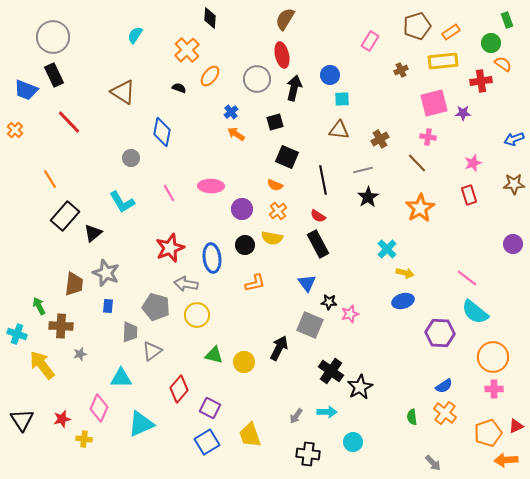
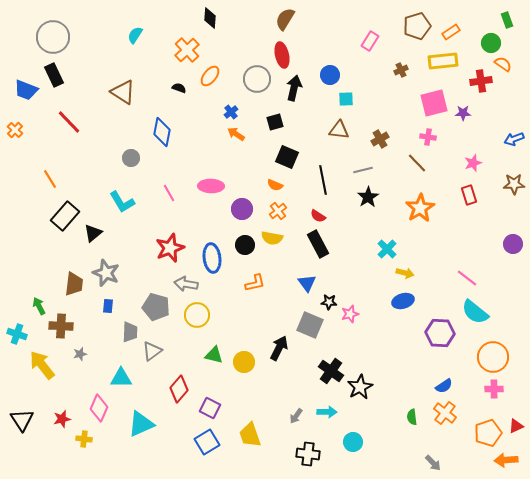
cyan square at (342, 99): moved 4 px right
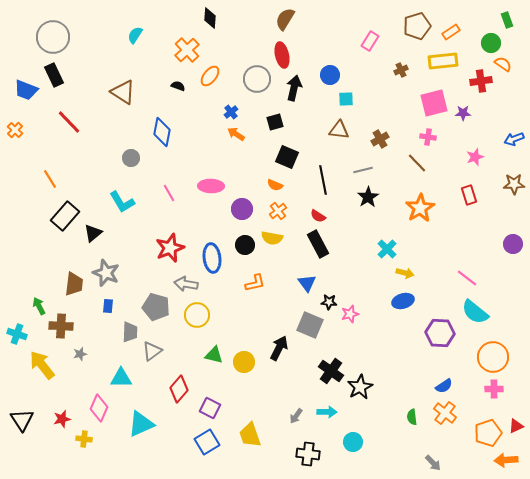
black semicircle at (179, 88): moved 1 px left, 2 px up
pink star at (473, 163): moved 2 px right, 6 px up
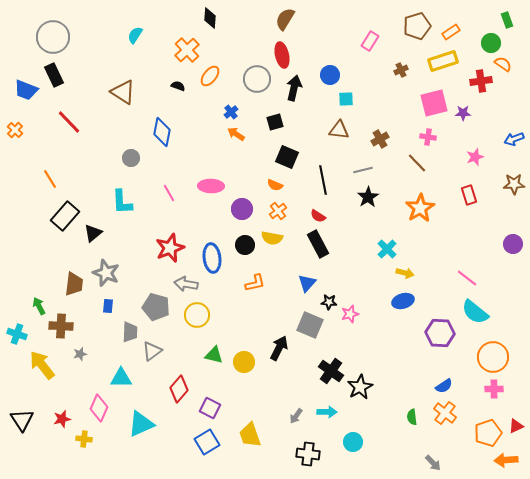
yellow rectangle at (443, 61): rotated 12 degrees counterclockwise
cyan L-shape at (122, 202): rotated 28 degrees clockwise
blue triangle at (307, 283): rotated 18 degrees clockwise
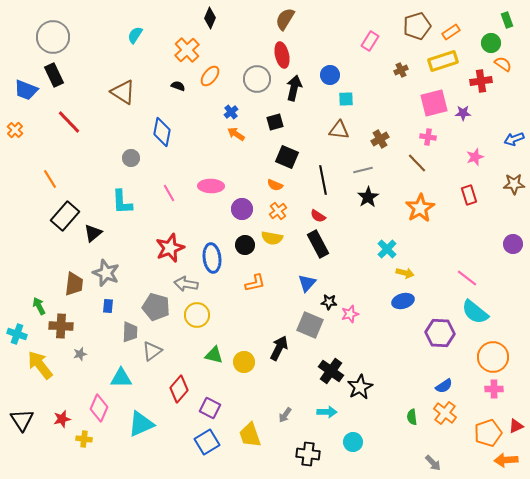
black diamond at (210, 18): rotated 20 degrees clockwise
yellow arrow at (42, 365): moved 2 px left
gray arrow at (296, 416): moved 11 px left, 1 px up
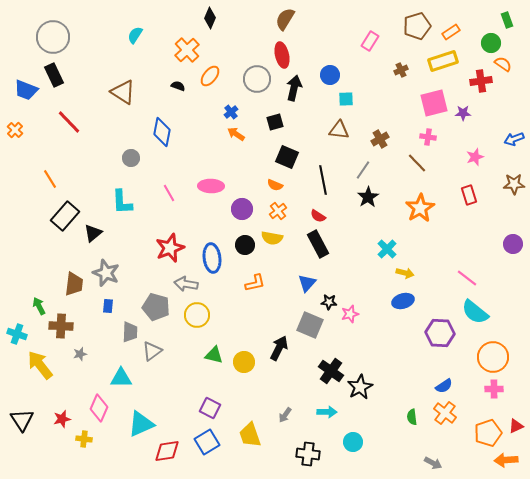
gray line at (363, 170): rotated 42 degrees counterclockwise
red diamond at (179, 389): moved 12 px left, 62 px down; rotated 40 degrees clockwise
gray arrow at (433, 463): rotated 18 degrees counterclockwise
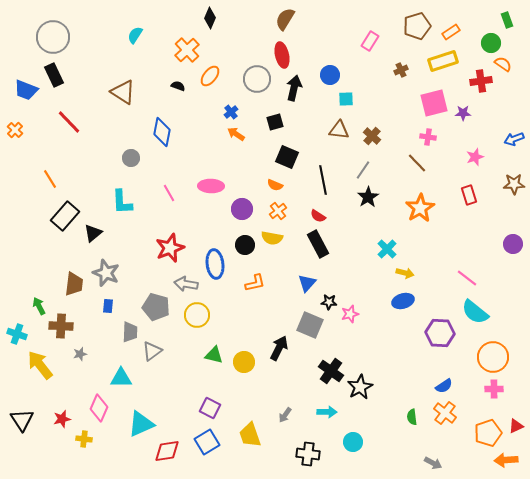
brown cross at (380, 139): moved 8 px left, 3 px up; rotated 18 degrees counterclockwise
blue ellipse at (212, 258): moved 3 px right, 6 px down
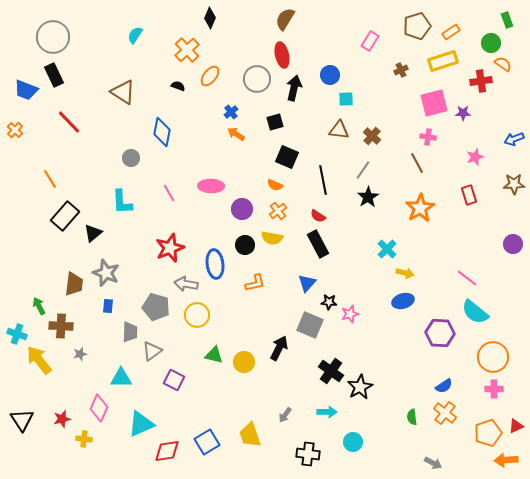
brown line at (417, 163): rotated 15 degrees clockwise
yellow arrow at (40, 365): moved 1 px left, 5 px up
purple square at (210, 408): moved 36 px left, 28 px up
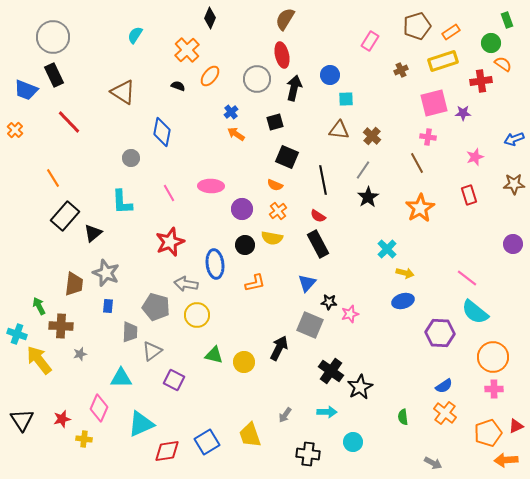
orange line at (50, 179): moved 3 px right, 1 px up
red star at (170, 248): moved 6 px up
green semicircle at (412, 417): moved 9 px left
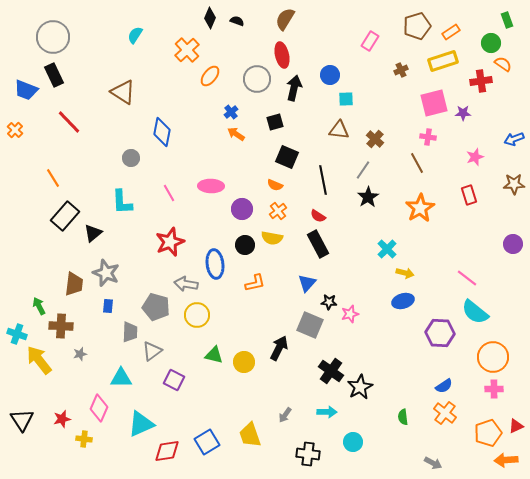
black semicircle at (178, 86): moved 59 px right, 65 px up
brown cross at (372, 136): moved 3 px right, 3 px down
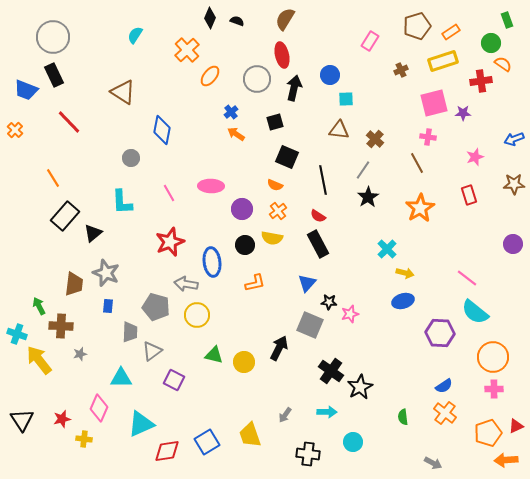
blue diamond at (162, 132): moved 2 px up
blue ellipse at (215, 264): moved 3 px left, 2 px up
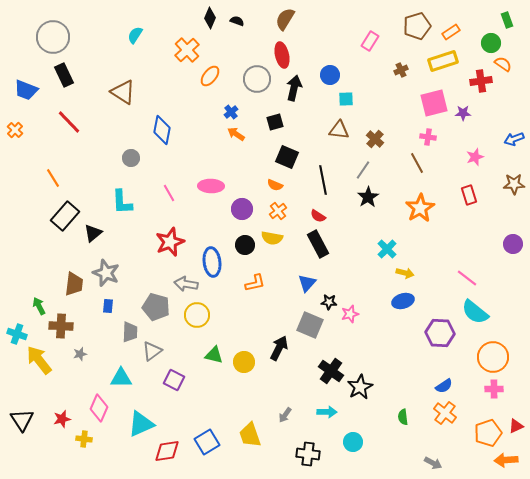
black rectangle at (54, 75): moved 10 px right
